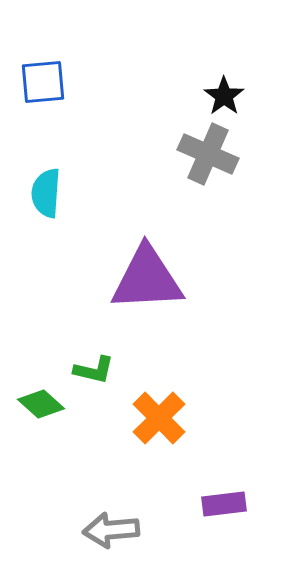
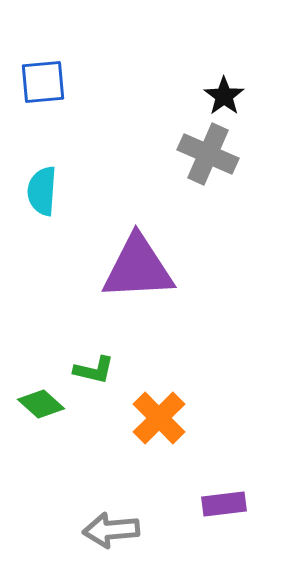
cyan semicircle: moved 4 px left, 2 px up
purple triangle: moved 9 px left, 11 px up
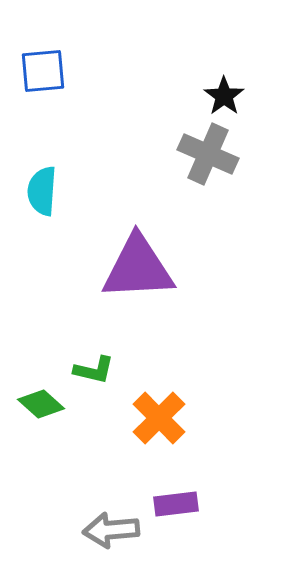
blue square: moved 11 px up
purple rectangle: moved 48 px left
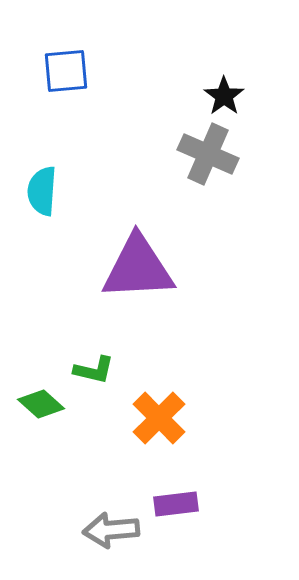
blue square: moved 23 px right
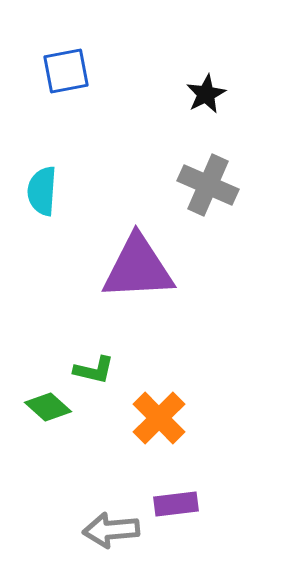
blue square: rotated 6 degrees counterclockwise
black star: moved 18 px left, 2 px up; rotated 9 degrees clockwise
gray cross: moved 31 px down
green diamond: moved 7 px right, 3 px down
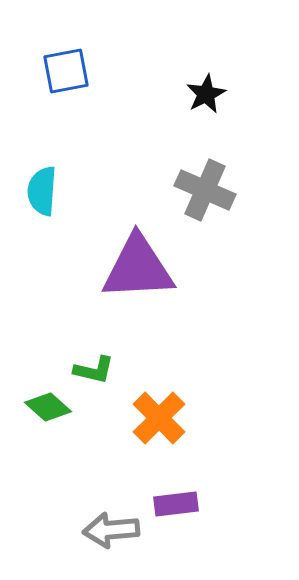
gray cross: moved 3 px left, 5 px down
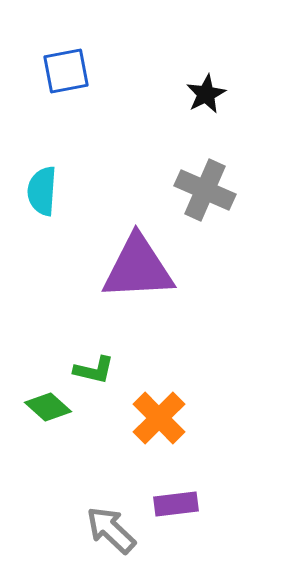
gray arrow: rotated 48 degrees clockwise
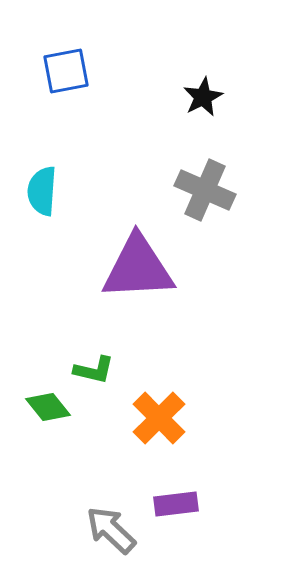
black star: moved 3 px left, 3 px down
green diamond: rotated 9 degrees clockwise
